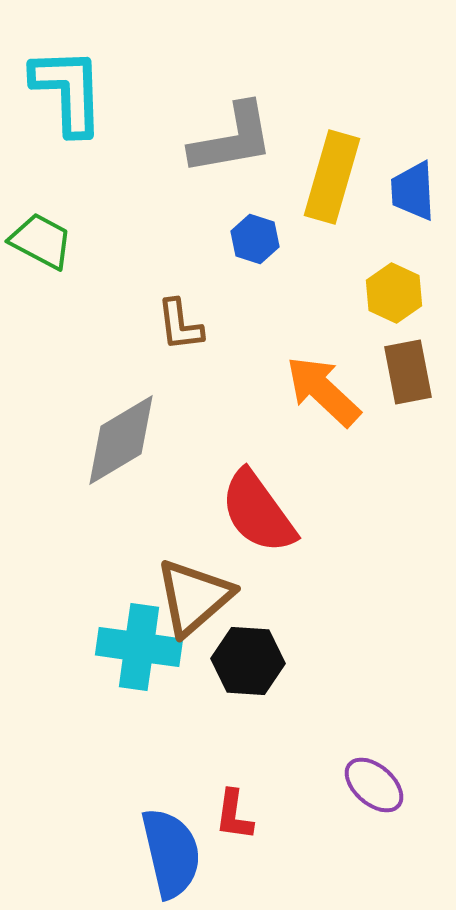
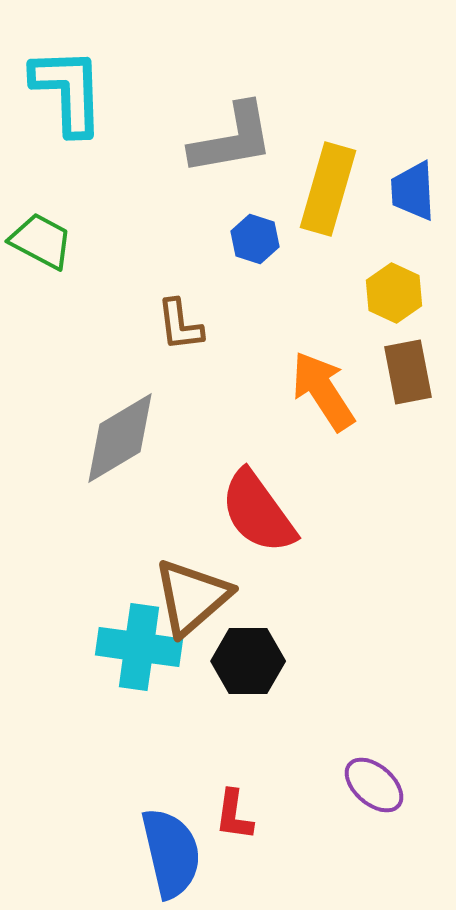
yellow rectangle: moved 4 px left, 12 px down
orange arrow: rotated 14 degrees clockwise
gray diamond: moved 1 px left, 2 px up
brown triangle: moved 2 px left
black hexagon: rotated 4 degrees counterclockwise
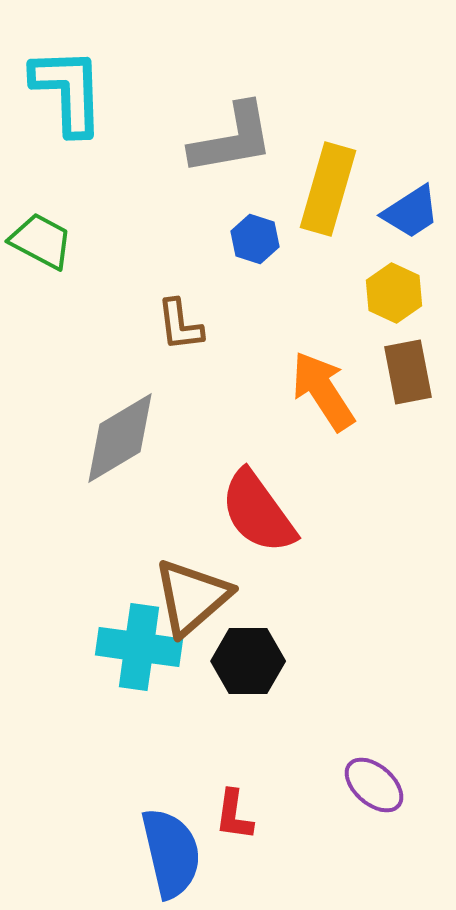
blue trapezoid: moved 2 px left, 21 px down; rotated 120 degrees counterclockwise
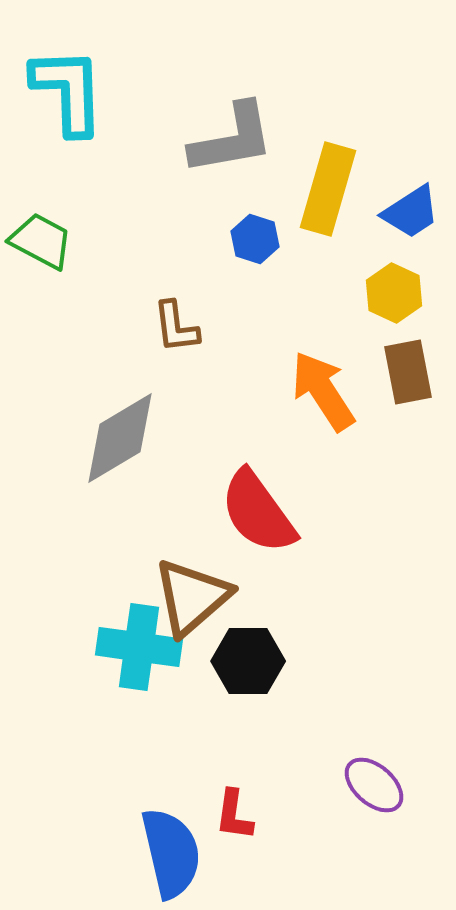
brown L-shape: moved 4 px left, 2 px down
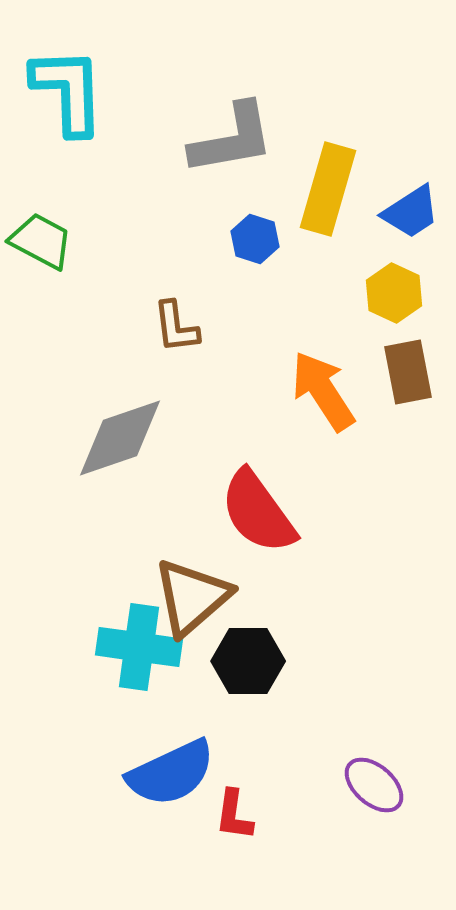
gray diamond: rotated 12 degrees clockwise
blue semicircle: moved 80 px up; rotated 78 degrees clockwise
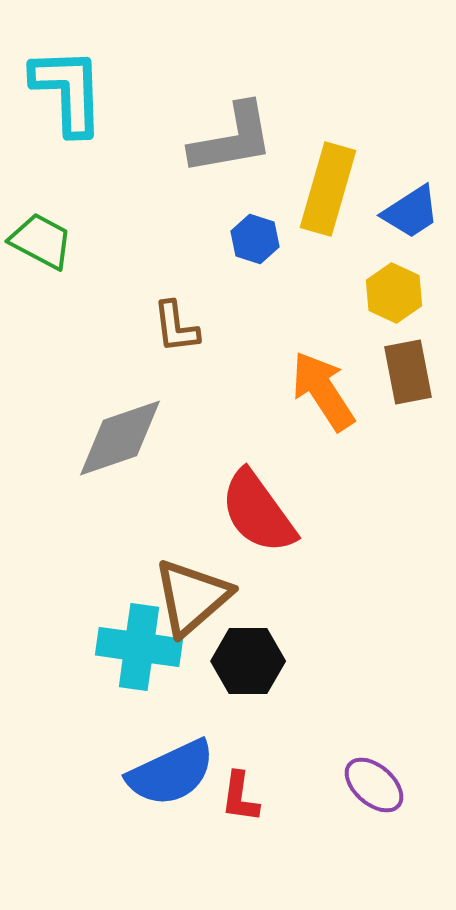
red L-shape: moved 6 px right, 18 px up
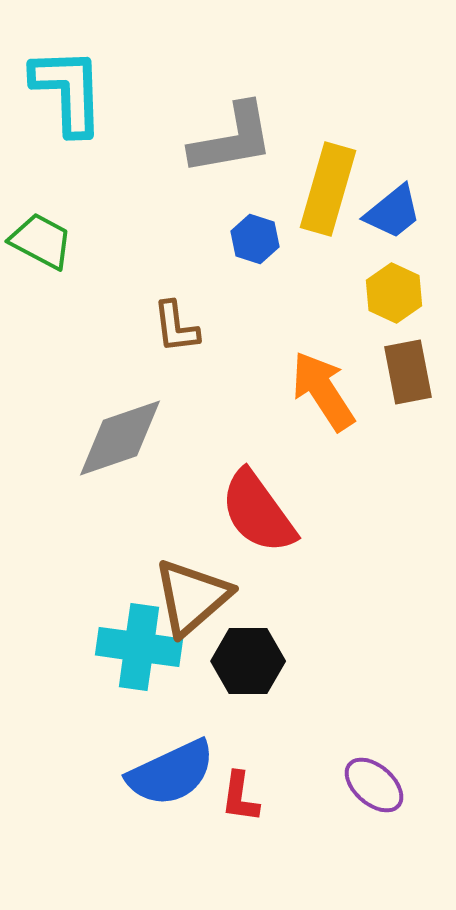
blue trapezoid: moved 18 px left; rotated 6 degrees counterclockwise
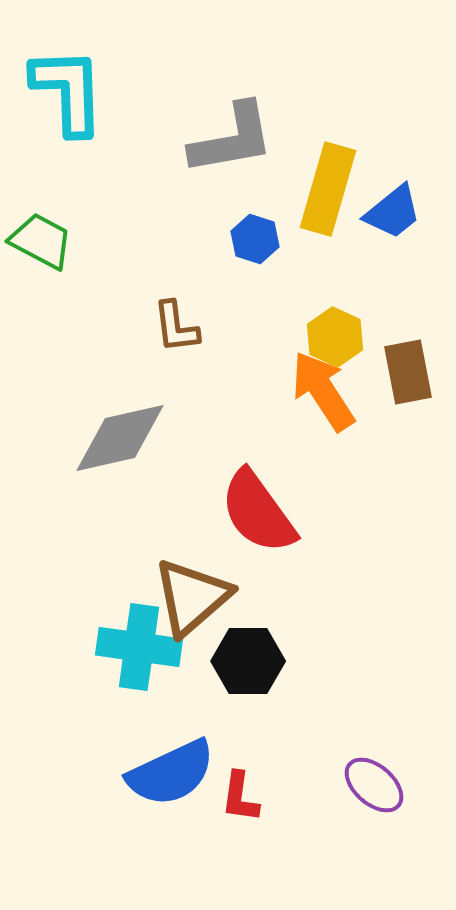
yellow hexagon: moved 59 px left, 44 px down
gray diamond: rotated 6 degrees clockwise
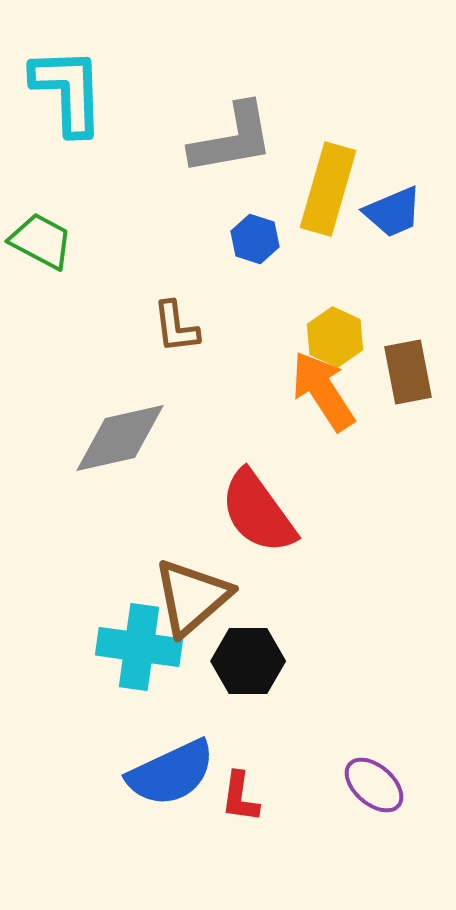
blue trapezoid: rotated 16 degrees clockwise
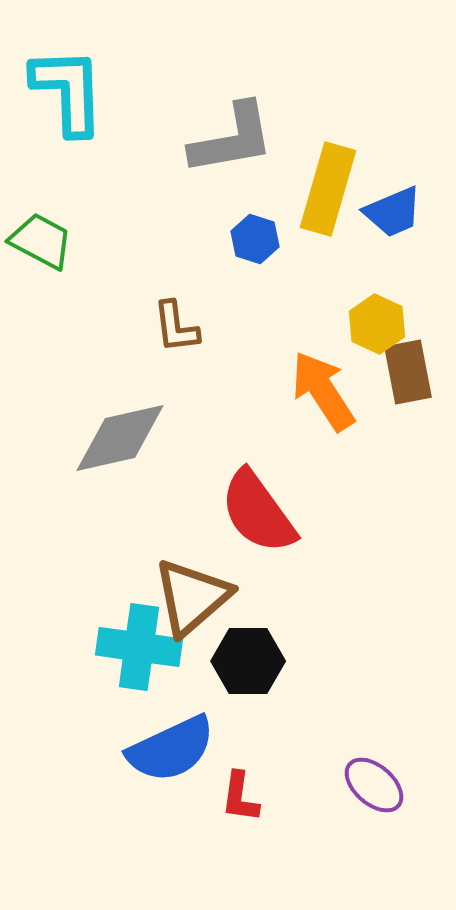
yellow hexagon: moved 42 px right, 13 px up
blue semicircle: moved 24 px up
